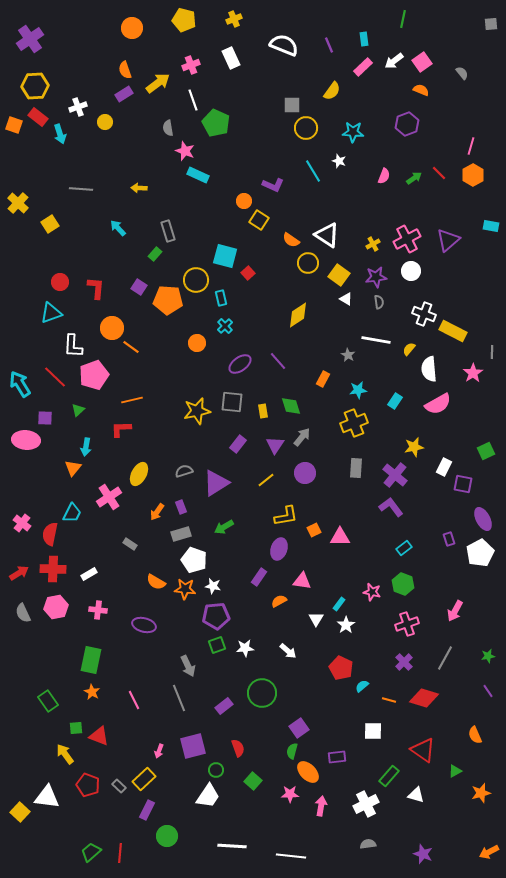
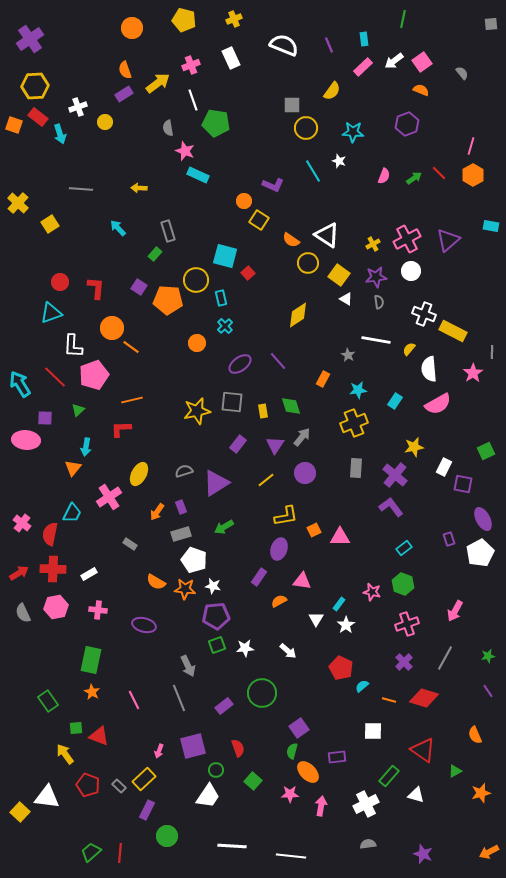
green pentagon at (216, 123): rotated 16 degrees counterclockwise
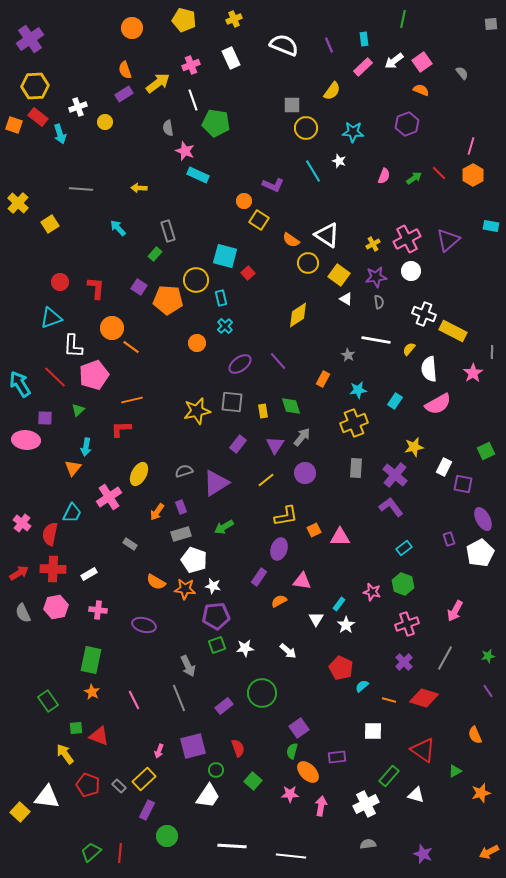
cyan triangle at (51, 313): moved 5 px down
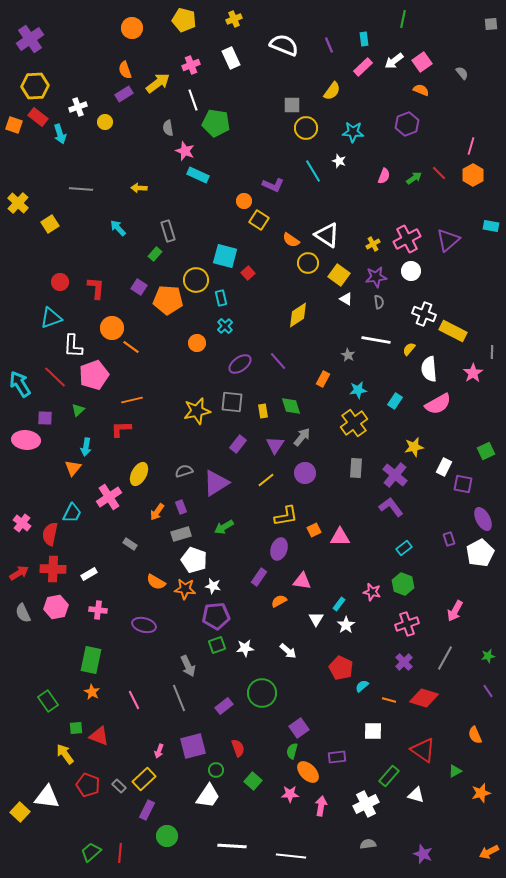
yellow cross at (354, 423): rotated 16 degrees counterclockwise
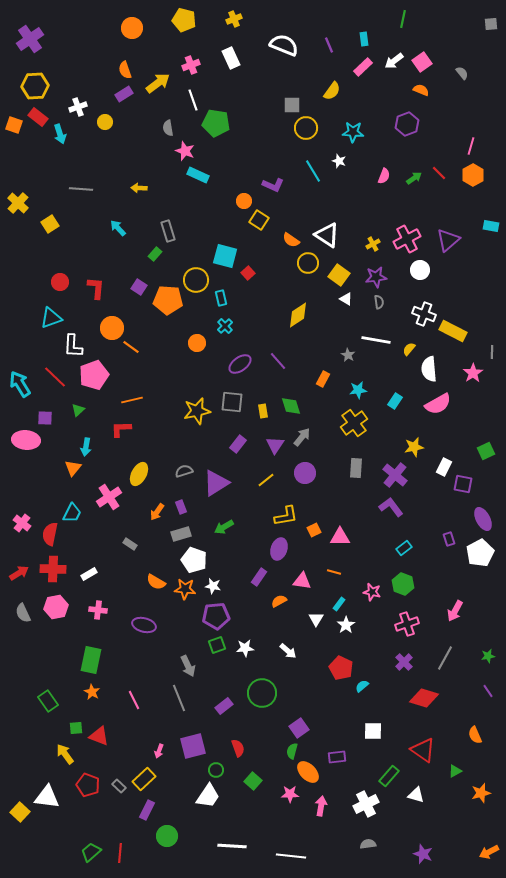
white circle at (411, 271): moved 9 px right, 1 px up
orange line at (389, 700): moved 55 px left, 128 px up
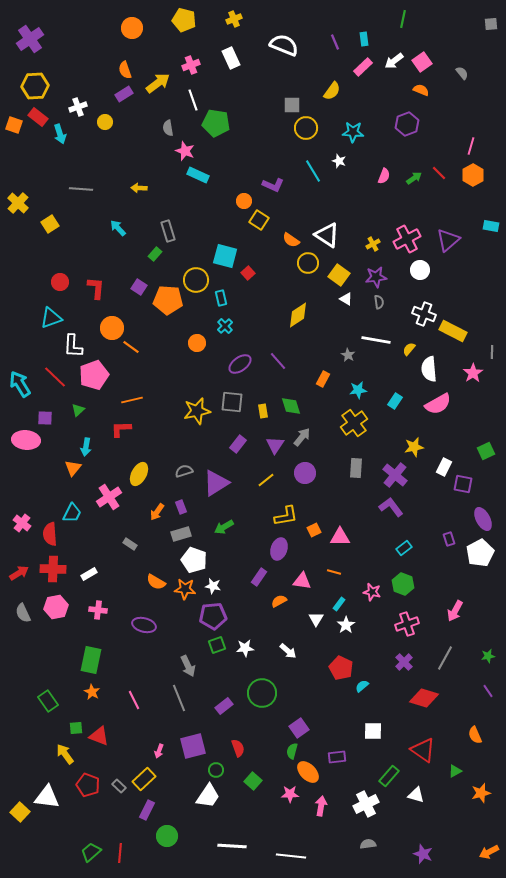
purple line at (329, 45): moved 6 px right, 3 px up
red semicircle at (50, 534): rotated 15 degrees counterclockwise
purple pentagon at (216, 616): moved 3 px left
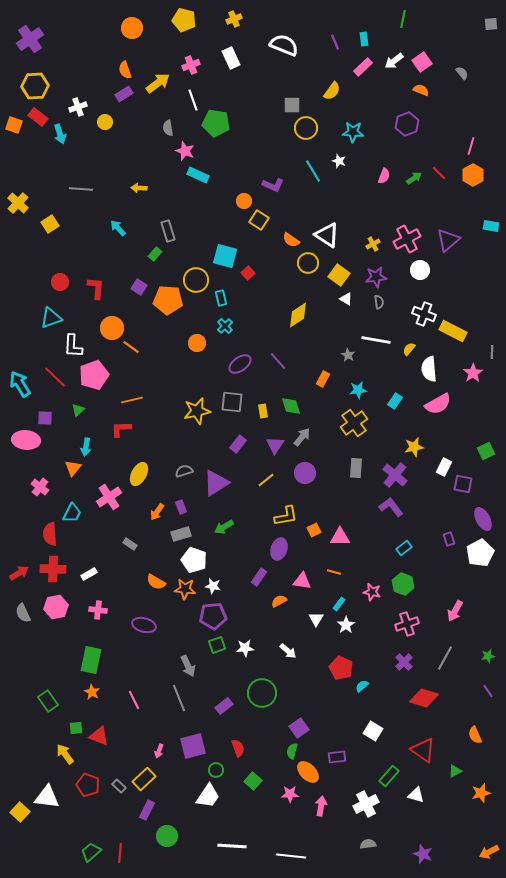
pink cross at (22, 523): moved 18 px right, 36 px up
white square at (373, 731): rotated 30 degrees clockwise
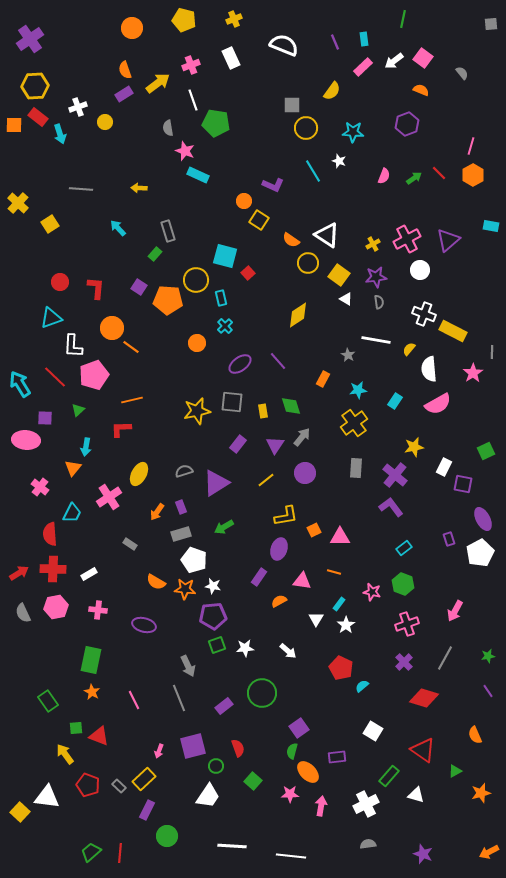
pink square at (422, 62): moved 1 px right, 4 px up; rotated 18 degrees counterclockwise
orange square at (14, 125): rotated 18 degrees counterclockwise
green circle at (216, 770): moved 4 px up
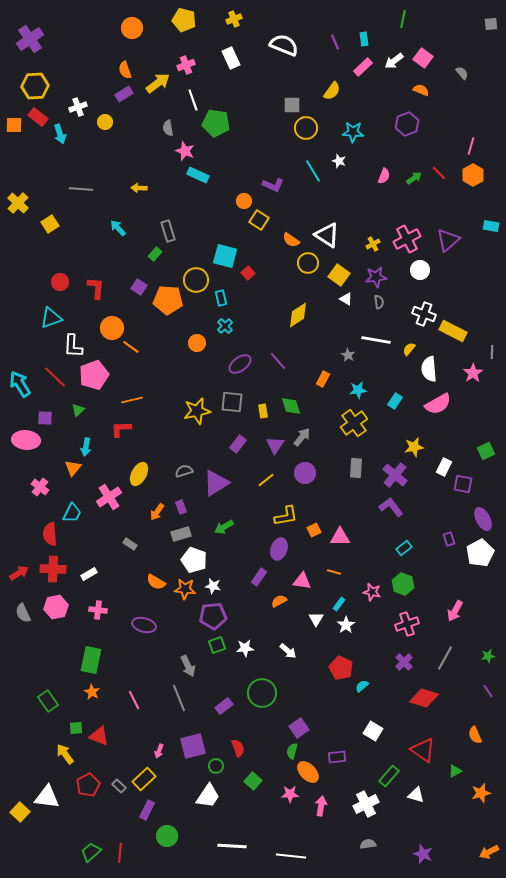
pink cross at (191, 65): moved 5 px left
red pentagon at (88, 785): rotated 25 degrees clockwise
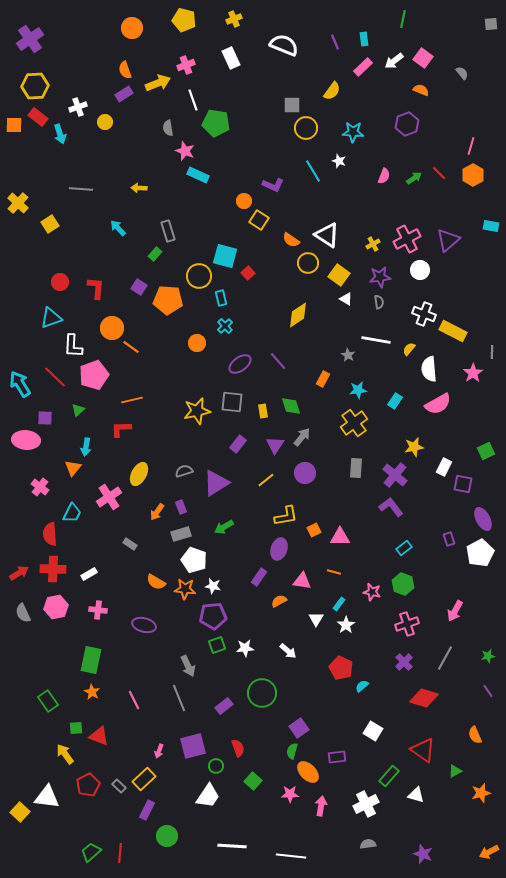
yellow arrow at (158, 83): rotated 15 degrees clockwise
purple star at (376, 277): moved 4 px right
yellow circle at (196, 280): moved 3 px right, 4 px up
